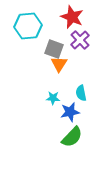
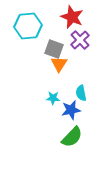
blue star: moved 1 px right, 2 px up
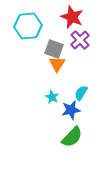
orange triangle: moved 2 px left
cyan semicircle: rotated 42 degrees clockwise
cyan star: moved 1 px left, 1 px up; rotated 24 degrees clockwise
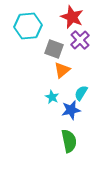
orange triangle: moved 5 px right, 6 px down; rotated 18 degrees clockwise
green semicircle: moved 3 px left, 4 px down; rotated 55 degrees counterclockwise
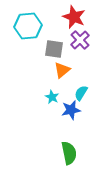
red star: moved 2 px right
gray square: rotated 12 degrees counterclockwise
green semicircle: moved 12 px down
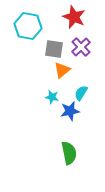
cyan hexagon: rotated 16 degrees clockwise
purple cross: moved 1 px right, 7 px down
cyan star: rotated 16 degrees counterclockwise
blue star: moved 1 px left, 1 px down
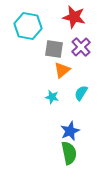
red star: rotated 10 degrees counterclockwise
blue star: moved 20 px down; rotated 12 degrees counterclockwise
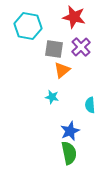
cyan semicircle: moved 9 px right, 12 px down; rotated 35 degrees counterclockwise
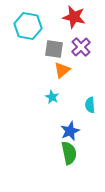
cyan star: rotated 16 degrees clockwise
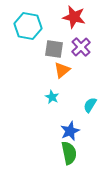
cyan semicircle: rotated 35 degrees clockwise
